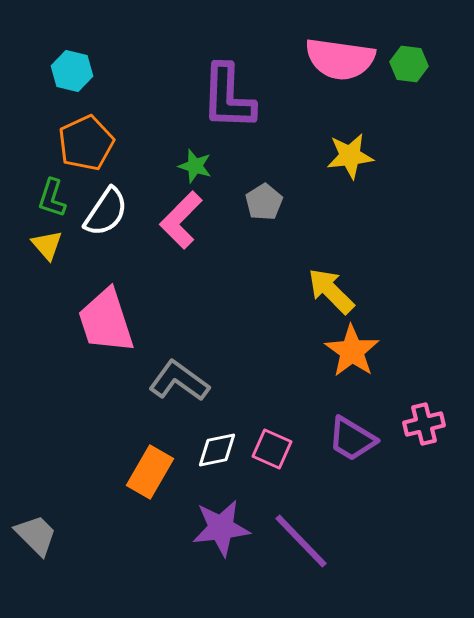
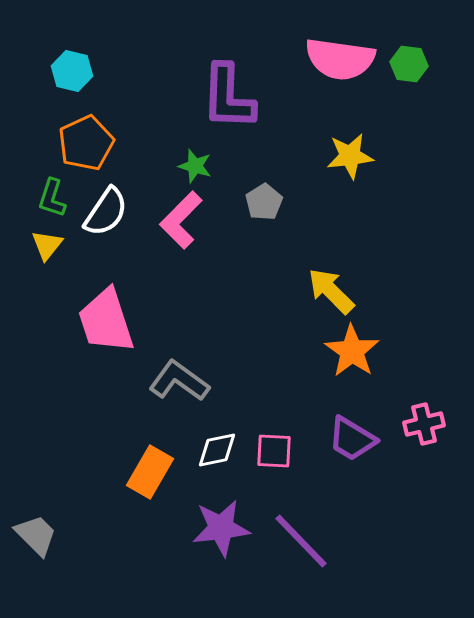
yellow triangle: rotated 20 degrees clockwise
pink square: moved 2 px right, 2 px down; rotated 21 degrees counterclockwise
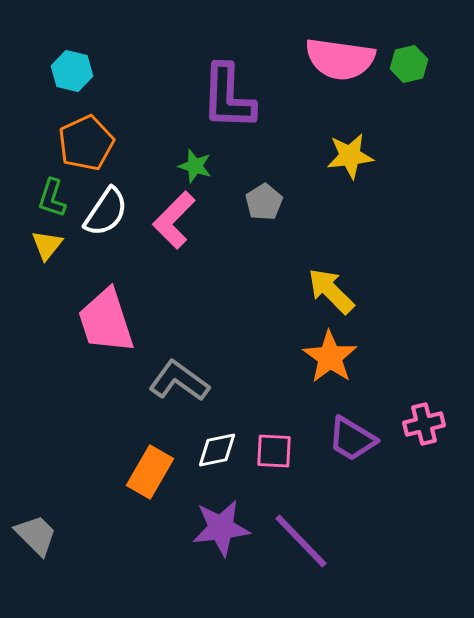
green hexagon: rotated 21 degrees counterclockwise
pink L-shape: moved 7 px left
orange star: moved 22 px left, 6 px down
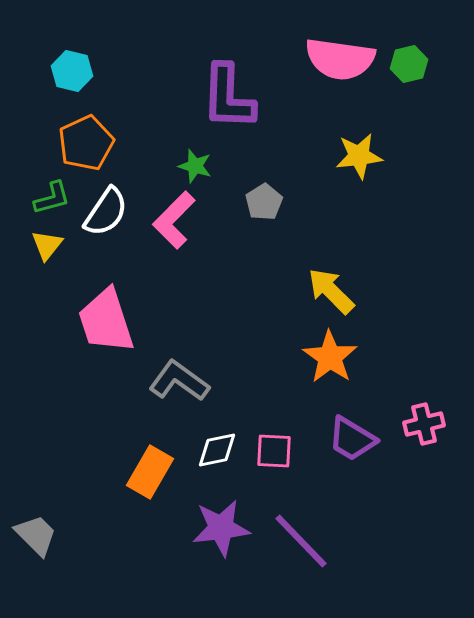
yellow star: moved 9 px right
green L-shape: rotated 123 degrees counterclockwise
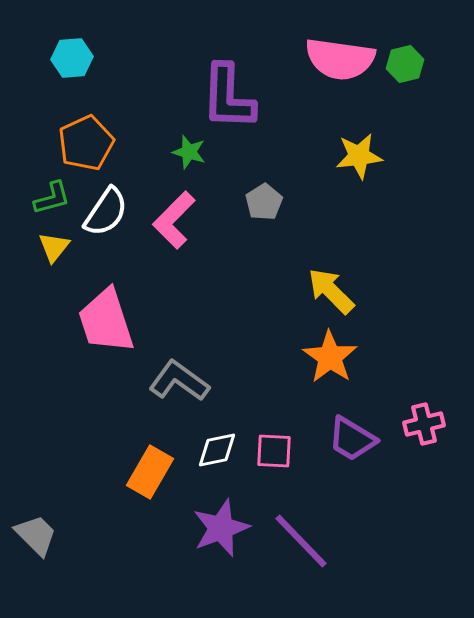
green hexagon: moved 4 px left
cyan hexagon: moved 13 px up; rotated 18 degrees counterclockwise
green star: moved 6 px left, 14 px up
yellow triangle: moved 7 px right, 2 px down
purple star: rotated 14 degrees counterclockwise
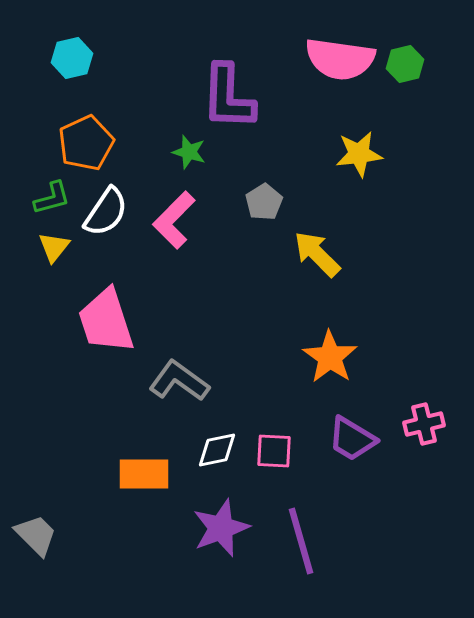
cyan hexagon: rotated 9 degrees counterclockwise
yellow star: moved 2 px up
yellow arrow: moved 14 px left, 37 px up
orange rectangle: moved 6 px left, 2 px down; rotated 60 degrees clockwise
purple line: rotated 28 degrees clockwise
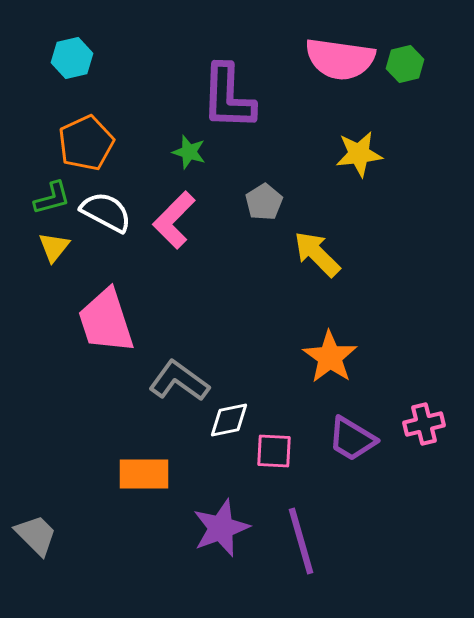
white semicircle: rotated 96 degrees counterclockwise
white diamond: moved 12 px right, 30 px up
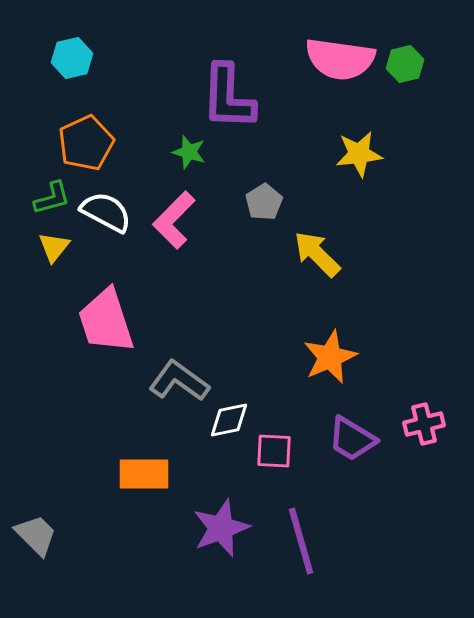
orange star: rotated 14 degrees clockwise
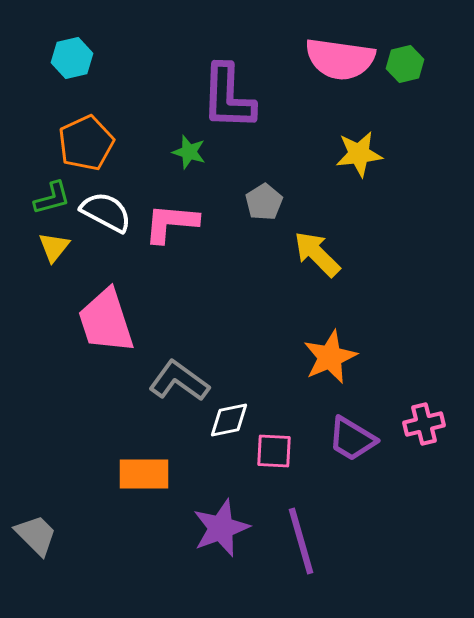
pink L-shape: moved 3 px left, 3 px down; rotated 50 degrees clockwise
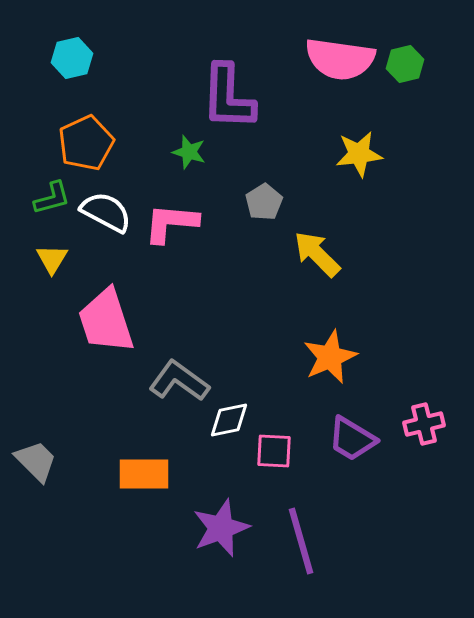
yellow triangle: moved 2 px left, 12 px down; rotated 8 degrees counterclockwise
gray trapezoid: moved 74 px up
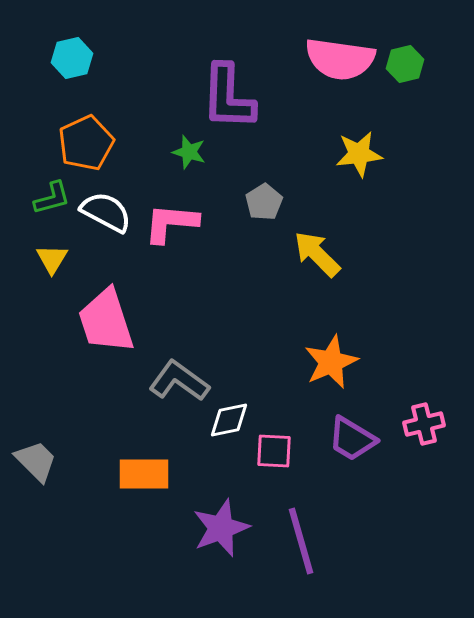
orange star: moved 1 px right, 5 px down
